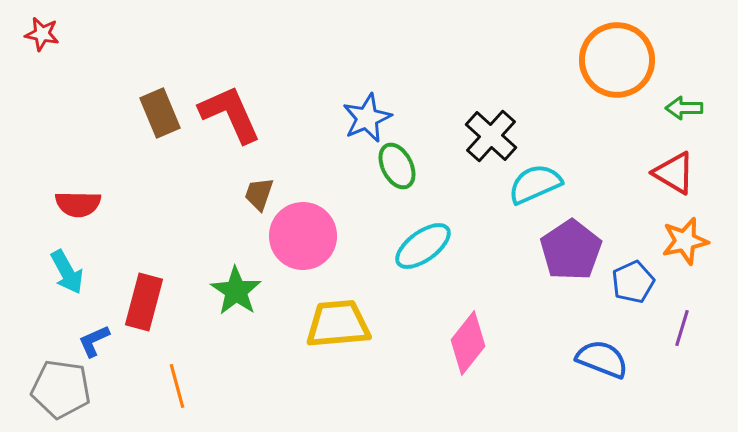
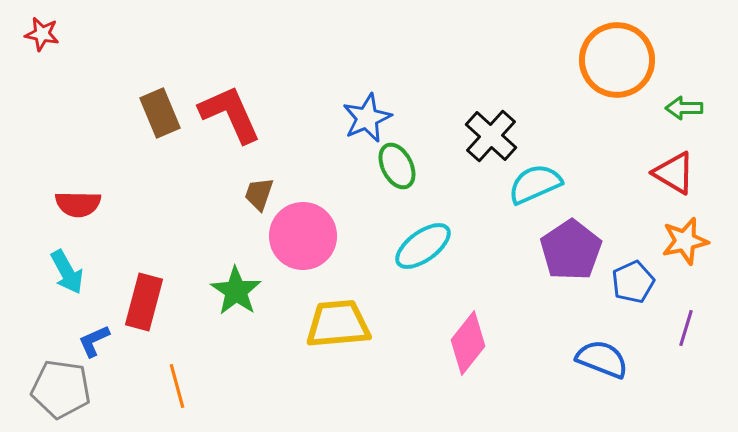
purple line: moved 4 px right
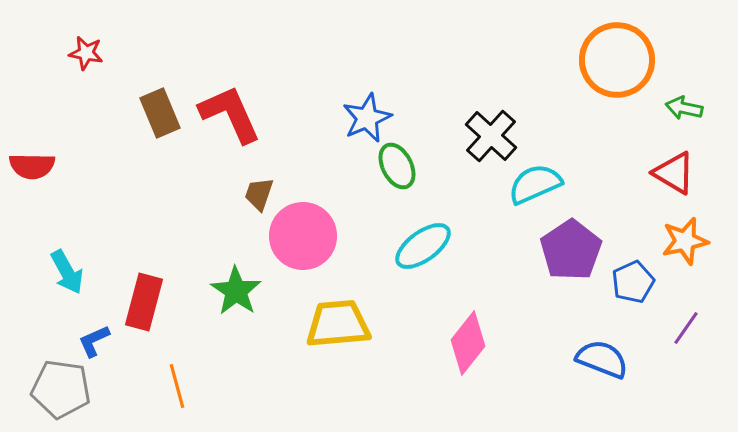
red star: moved 44 px right, 19 px down
green arrow: rotated 12 degrees clockwise
red semicircle: moved 46 px left, 38 px up
purple line: rotated 18 degrees clockwise
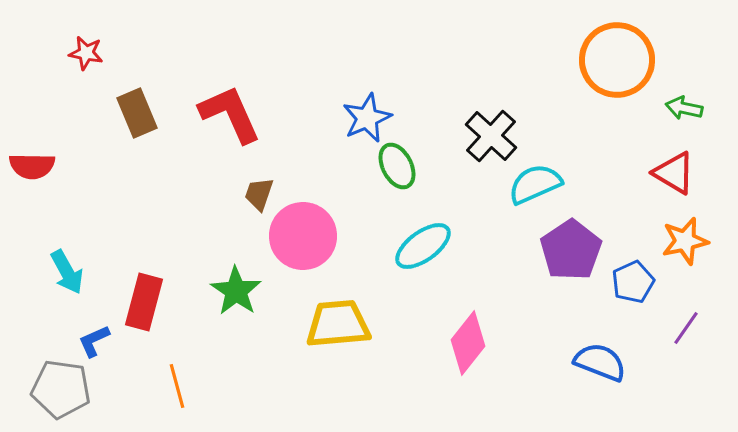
brown rectangle: moved 23 px left
blue semicircle: moved 2 px left, 3 px down
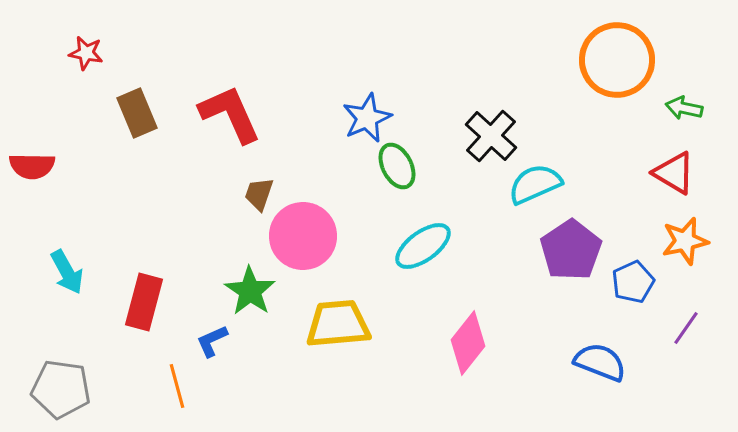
green star: moved 14 px right
blue L-shape: moved 118 px right
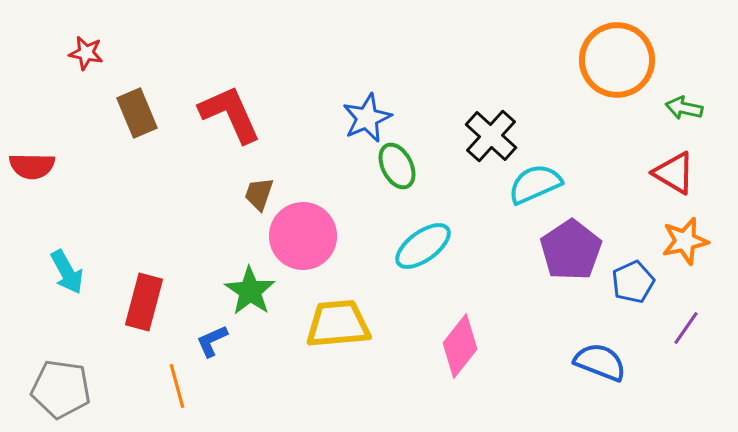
pink diamond: moved 8 px left, 3 px down
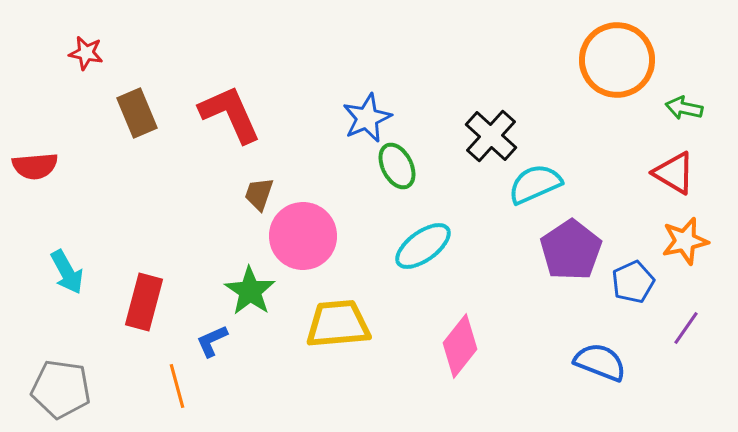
red semicircle: moved 3 px right; rotated 6 degrees counterclockwise
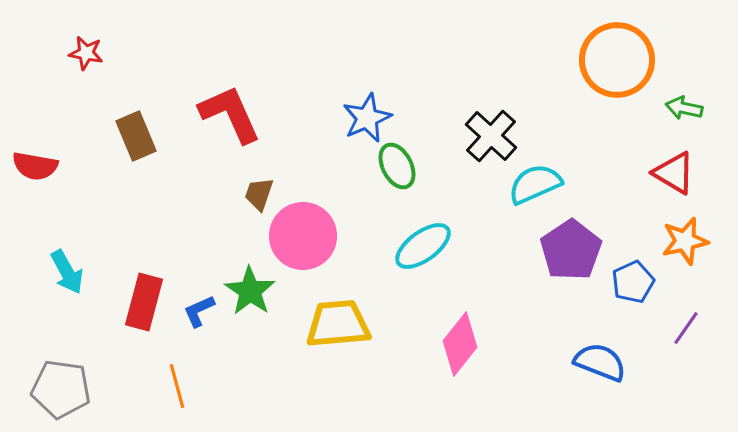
brown rectangle: moved 1 px left, 23 px down
red semicircle: rotated 15 degrees clockwise
blue L-shape: moved 13 px left, 30 px up
pink diamond: moved 2 px up
